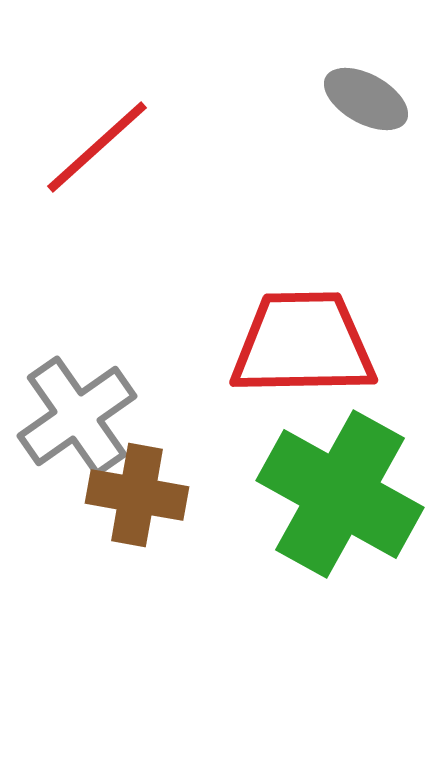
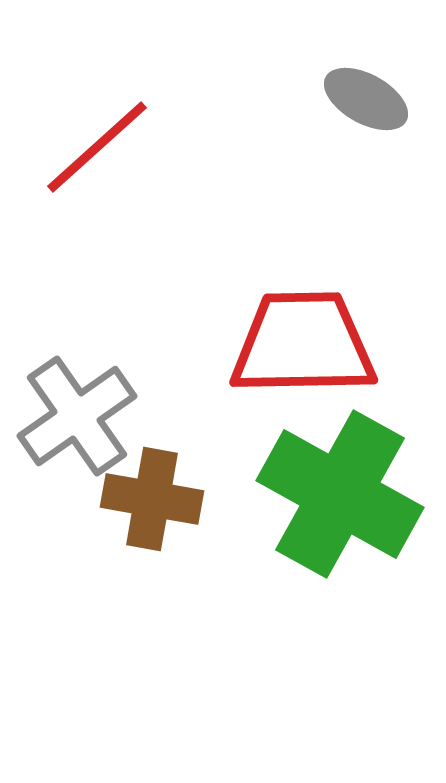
brown cross: moved 15 px right, 4 px down
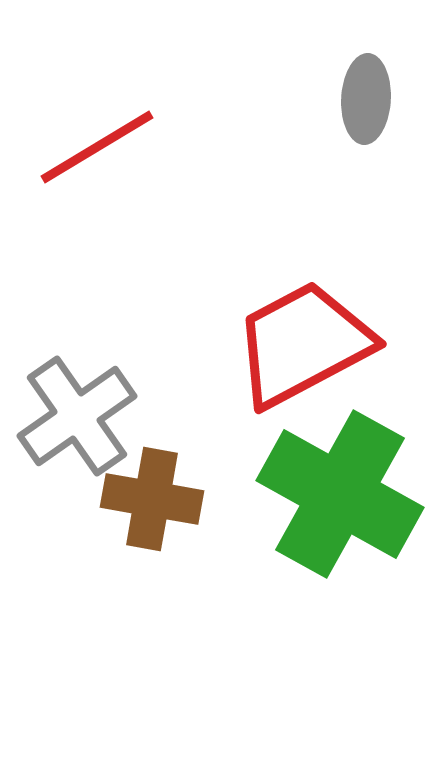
gray ellipse: rotated 64 degrees clockwise
red line: rotated 11 degrees clockwise
red trapezoid: rotated 27 degrees counterclockwise
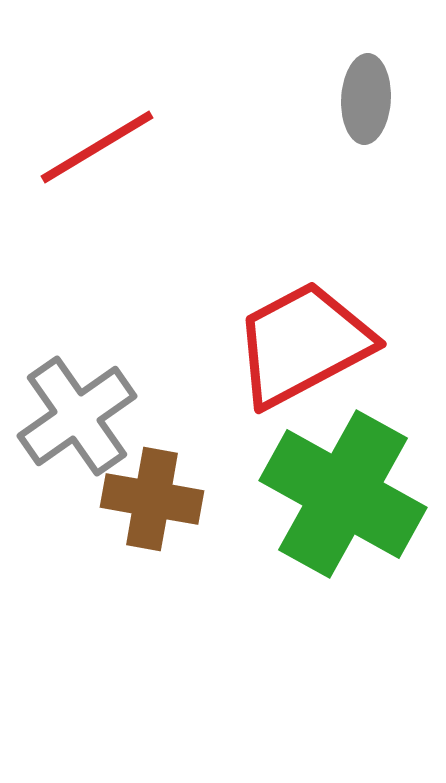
green cross: moved 3 px right
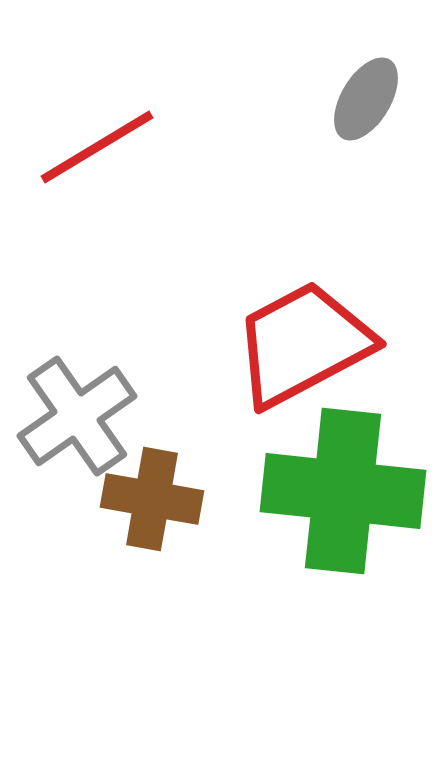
gray ellipse: rotated 28 degrees clockwise
green cross: moved 3 px up; rotated 23 degrees counterclockwise
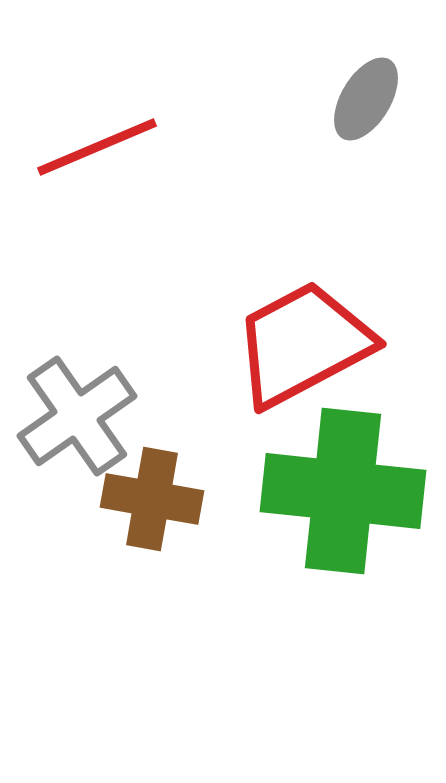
red line: rotated 8 degrees clockwise
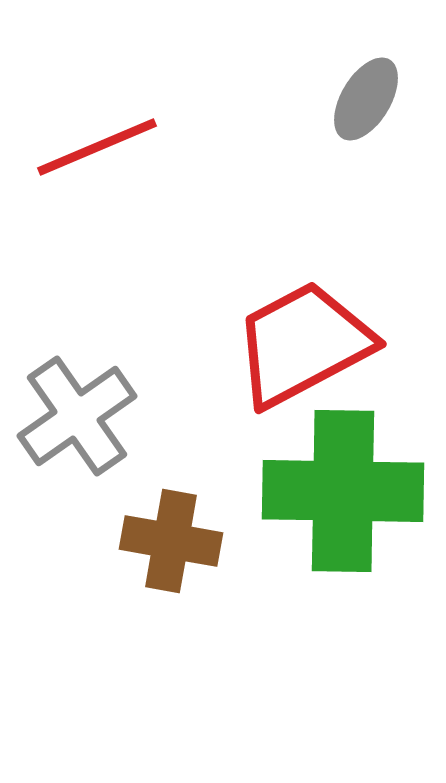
green cross: rotated 5 degrees counterclockwise
brown cross: moved 19 px right, 42 px down
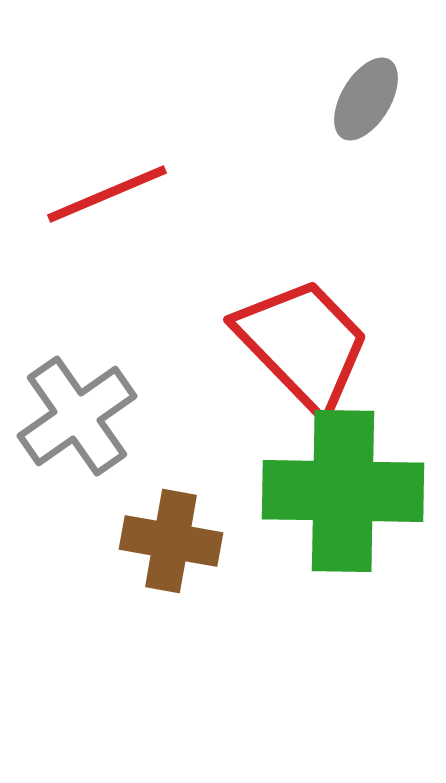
red line: moved 10 px right, 47 px down
red trapezoid: rotated 74 degrees clockwise
